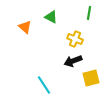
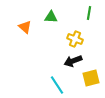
green triangle: rotated 24 degrees counterclockwise
cyan line: moved 13 px right
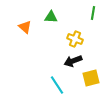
green line: moved 4 px right
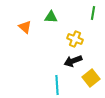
yellow square: rotated 24 degrees counterclockwise
cyan line: rotated 30 degrees clockwise
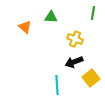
black arrow: moved 1 px right, 1 px down
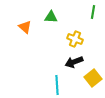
green line: moved 1 px up
yellow square: moved 2 px right
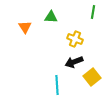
orange triangle: rotated 16 degrees clockwise
yellow square: moved 1 px left, 1 px up
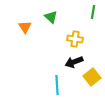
green triangle: rotated 40 degrees clockwise
yellow cross: rotated 14 degrees counterclockwise
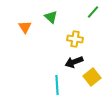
green line: rotated 32 degrees clockwise
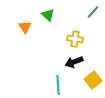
green triangle: moved 3 px left, 2 px up
yellow square: moved 1 px right, 3 px down
cyan line: moved 1 px right
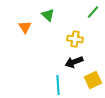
yellow square: rotated 12 degrees clockwise
